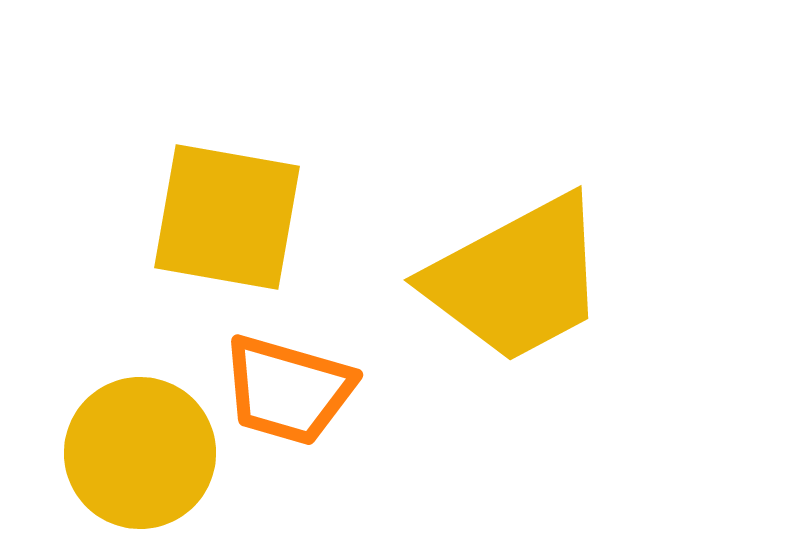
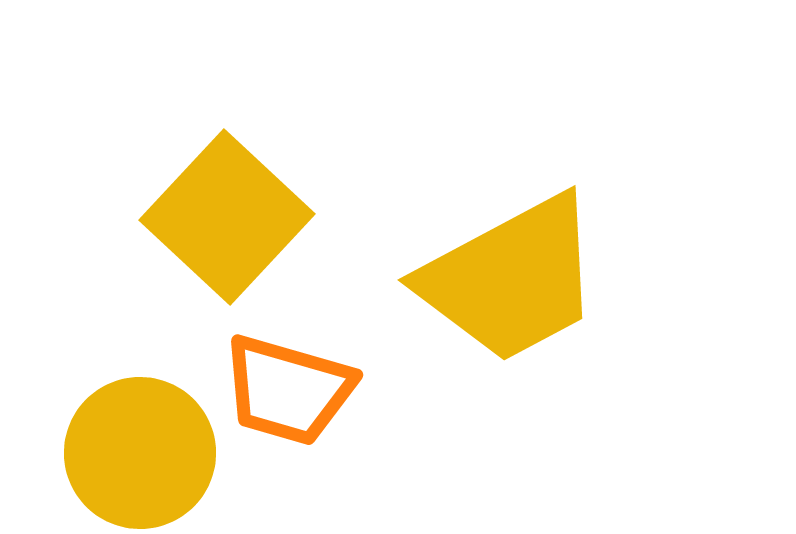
yellow square: rotated 33 degrees clockwise
yellow trapezoid: moved 6 px left
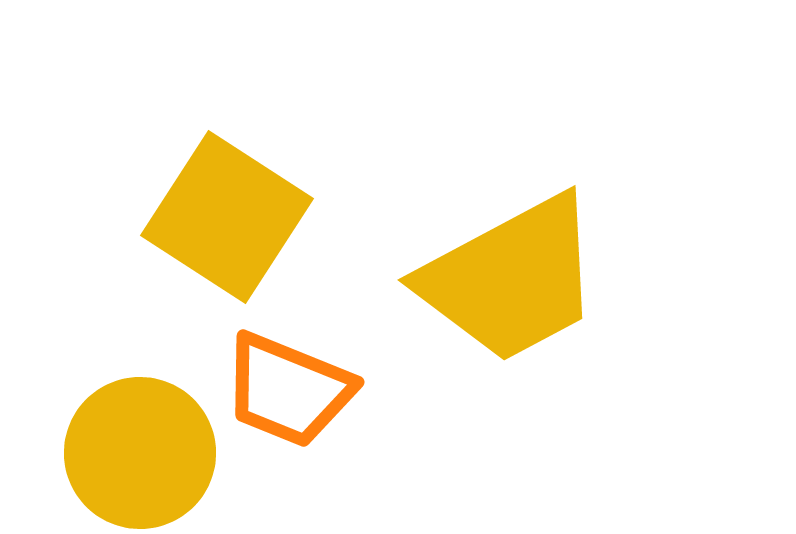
yellow square: rotated 10 degrees counterclockwise
orange trapezoid: rotated 6 degrees clockwise
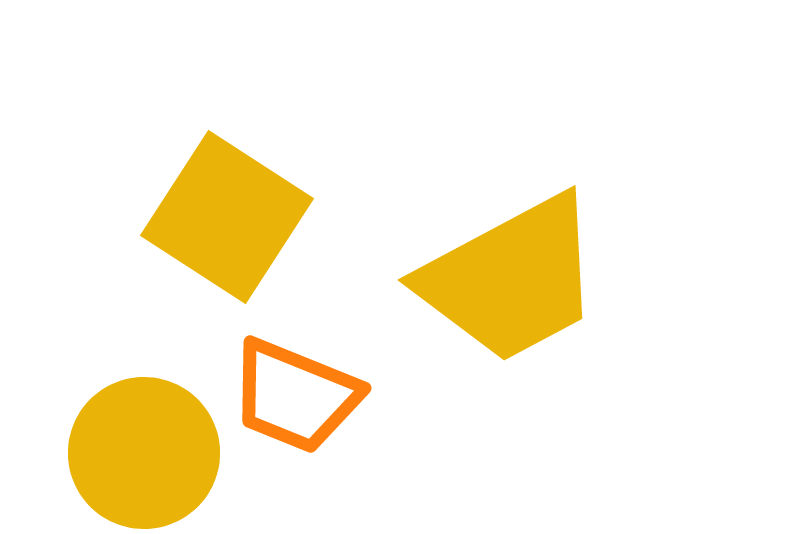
orange trapezoid: moved 7 px right, 6 px down
yellow circle: moved 4 px right
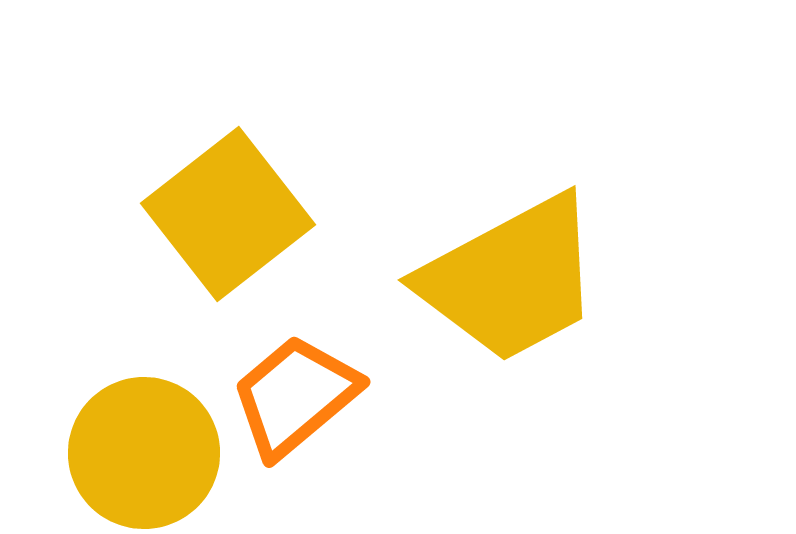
yellow square: moved 1 px right, 3 px up; rotated 19 degrees clockwise
orange trapezoid: rotated 118 degrees clockwise
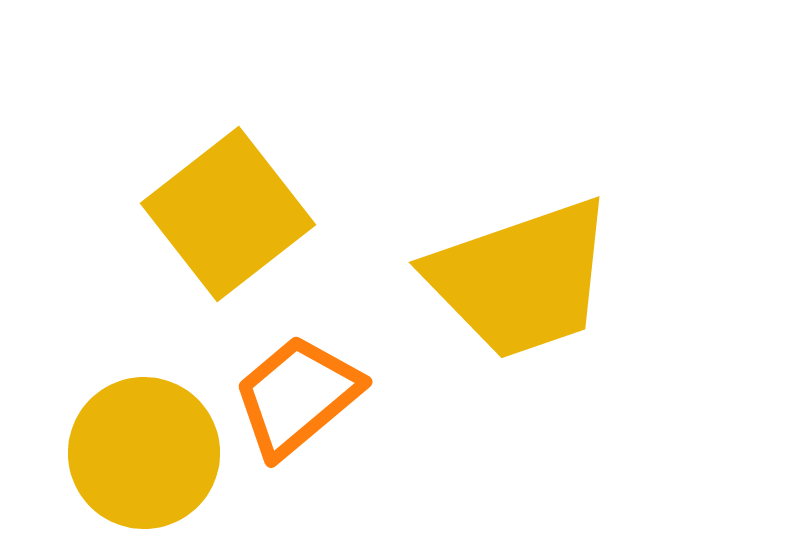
yellow trapezoid: moved 10 px right; rotated 9 degrees clockwise
orange trapezoid: moved 2 px right
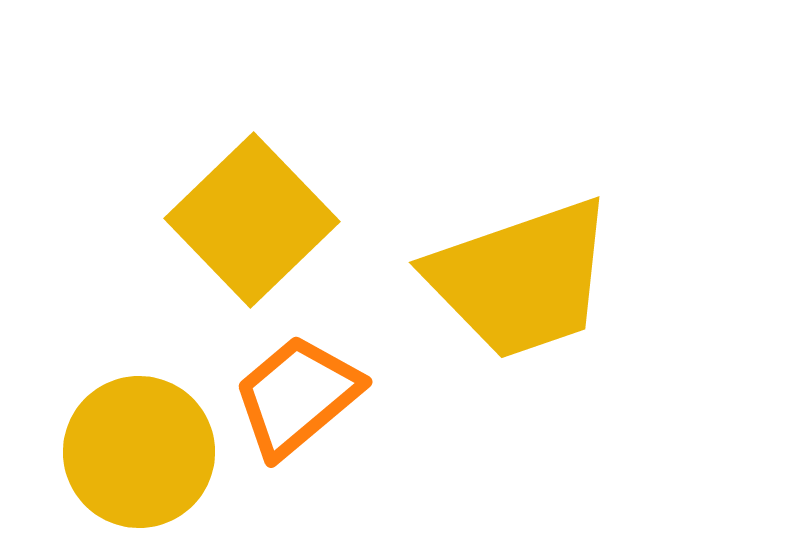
yellow square: moved 24 px right, 6 px down; rotated 6 degrees counterclockwise
yellow circle: moved 5 px left, 1 px up
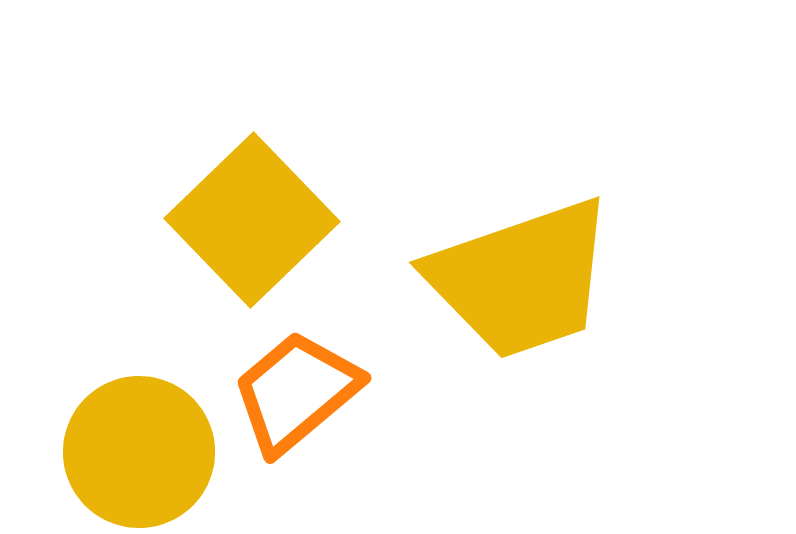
orange trapezoid: moved 1 px left, 4 px up
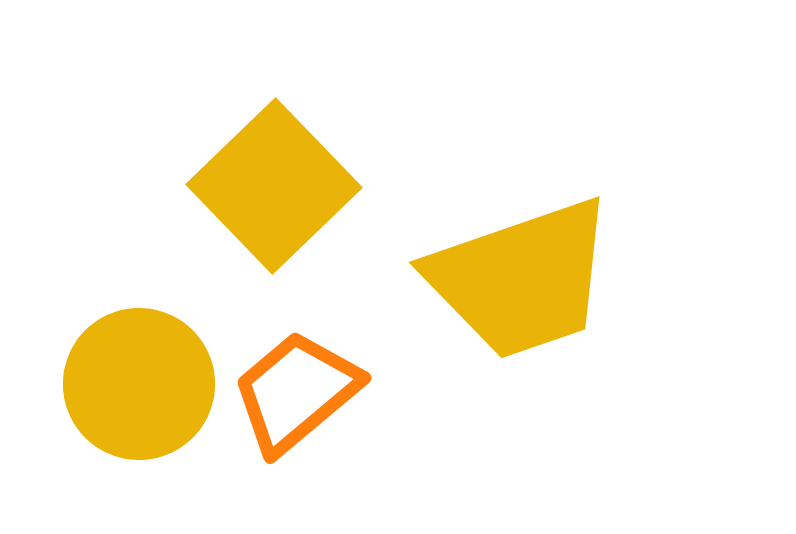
yellow square: moved 22 px right, 34 px up
yellow circle: moved 68 px up
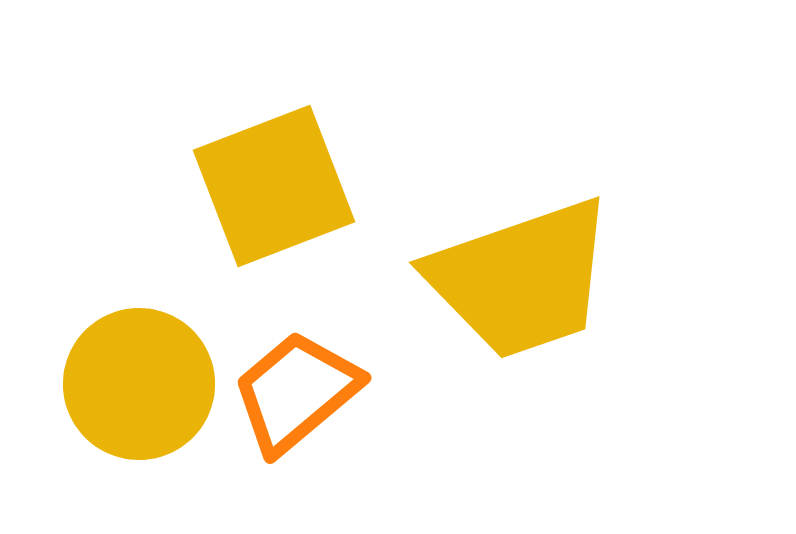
yellow square: rotated 23 degrees clockwise
